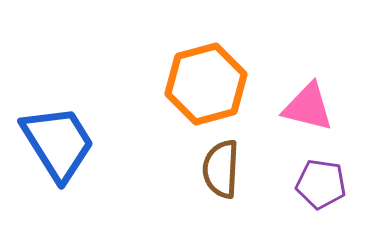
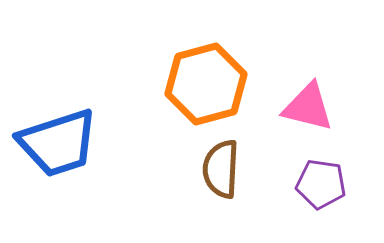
blue trapezoid: rotated 104 degrees clockwise
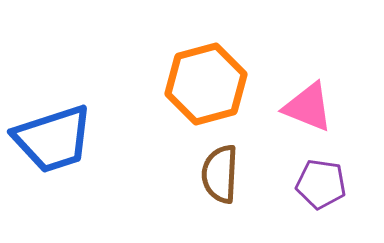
pink triangle: rotated 8 degrees clockwise
blue trapezoid: moved 5 px left, 4 px up
brown semicircle: moved 1 px left, 5 px down
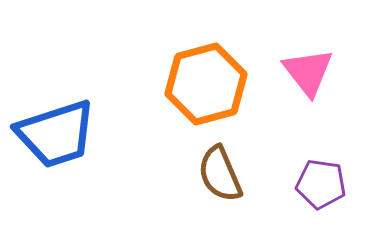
pink triangle: moved 35 px up; rotated 30 degrees clockwise
blue trapezoid: moved 3 px right, 5 px up
brown semicircle: rotated 26 degrees counterclockwise
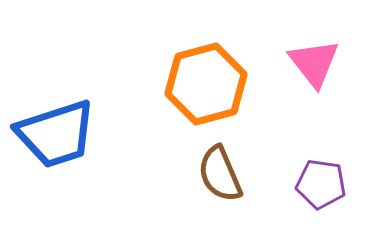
pink triangle: moved 6 px right, 9 px up
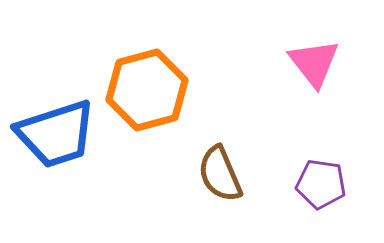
orange hexagon: moved 59 px left, 6 px down
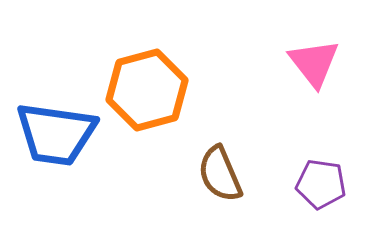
blue trapezoid: rotated 26 degrees clockwise
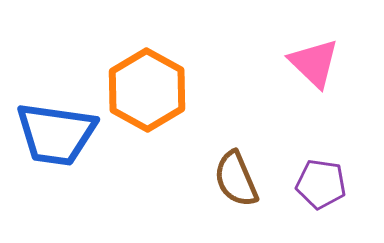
pink triangle: rotated 8 degrees counterclockwise
orange hexagon: rotated 16 degrees counterclockwise
brown semicircle: moved 16 px right, 5 px down
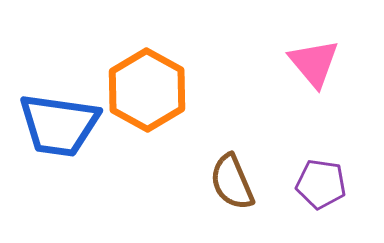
pink triangle: rotated 6 degrees clockwise
blue trapezoid: moved 3 px right, 9 px up
brown semicircle: moved 4 px left, 3 px down
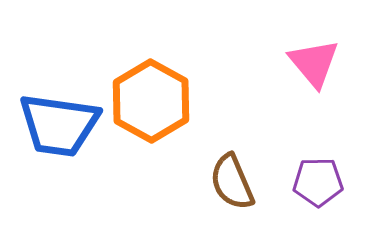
orange hexagon: moved 4 px right, 11 px down
purple pentagon: moved 3 px left, 2 px up; rotated 9 degrees counterclockwise
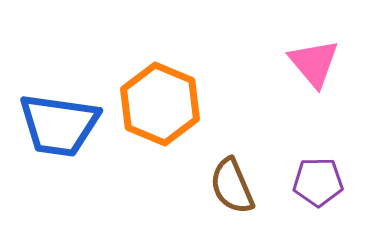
orange hexagon: moved 9 px right, 3 px down; rotated 6 degrees counterclockwise
brown semicircle: moved 4 px down
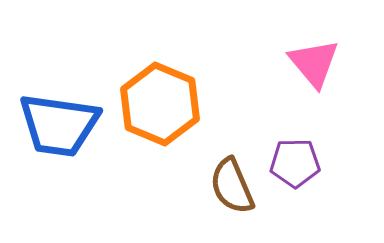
purple pentagon: moved 23 px left, 19 px up
